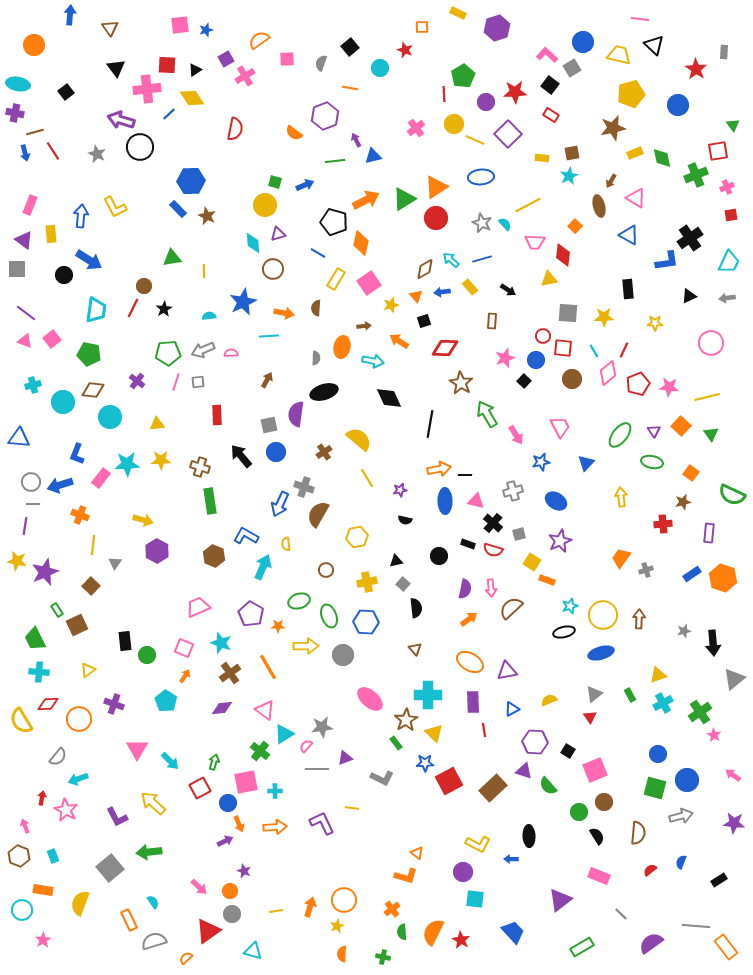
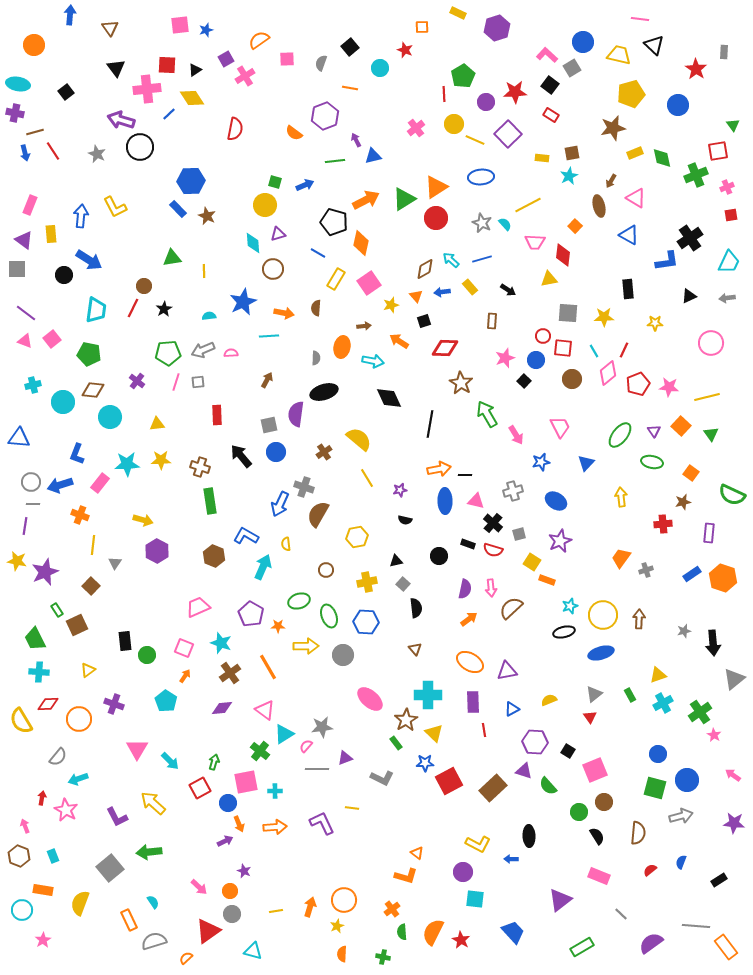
pink rectangle at (101, 478): moved 1 px left, 5 px down
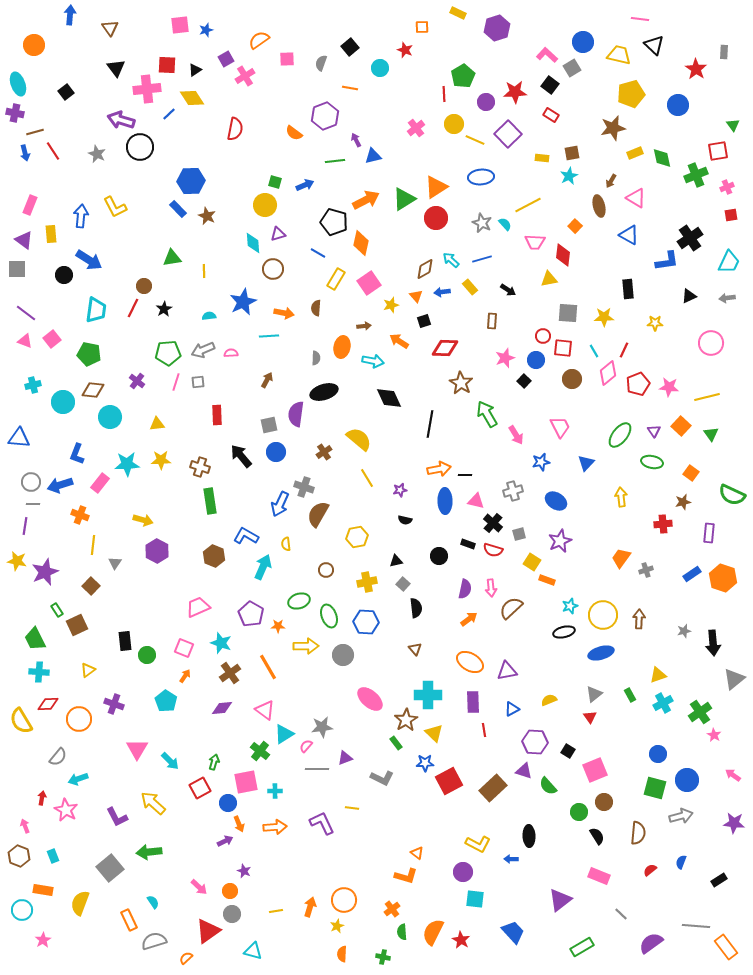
cyan ellipse at (18, 84): rotated 60 degrees clockwise
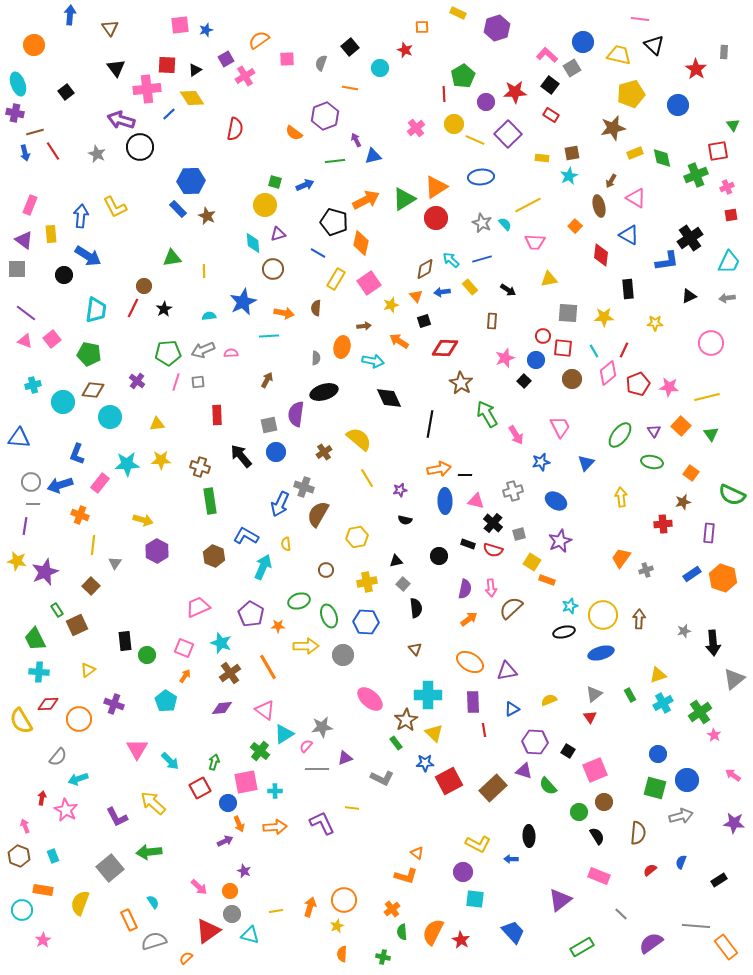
red diamond at (563, 255): moved 38 px right
blue arrow at (89, 260): moved 1 px left, 4 px up
cyan triangle at (253, 951): moved 3 px left, 16 px up
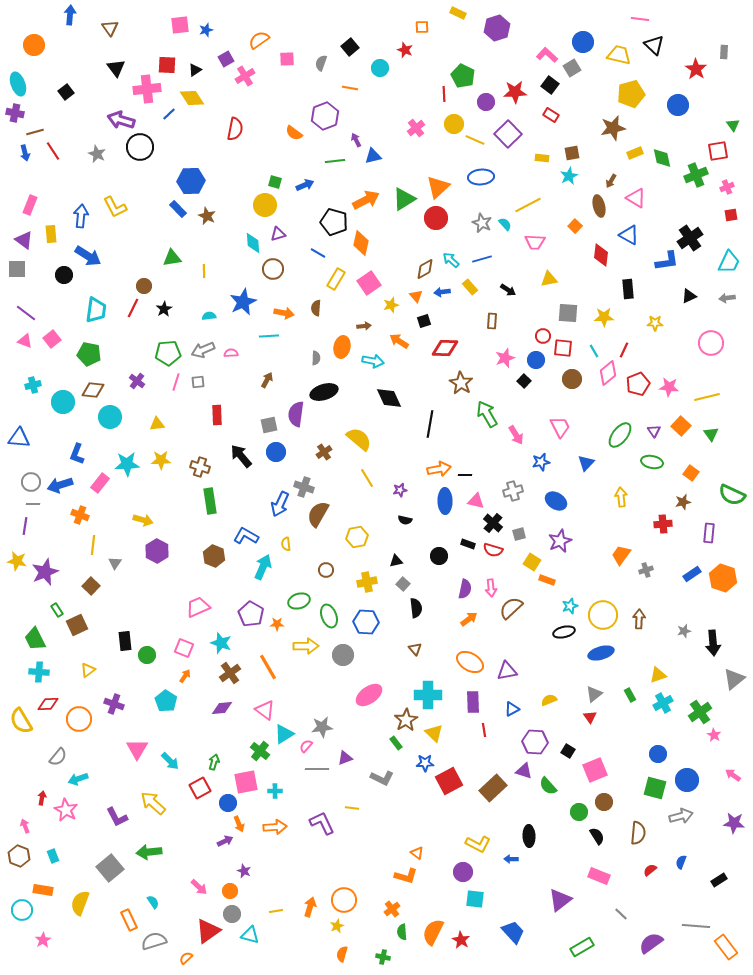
green pentagon at (463, 76): rotated 15 degrees counterclockwise
orange triangle at (436, 187): moved 2 px right; rotated 10 degrees counterclockwise
orange trapezoid at (621, 558): moved 3 px up
orange star at (278, 626): moved 1 px left, 2 px up
pink ellipse at (370, 699): moved 1 px left, 4 px up; rotated 76 degrees counterclockwise
orange semicircle at (342, 954): rotated 14 degrees clockwise
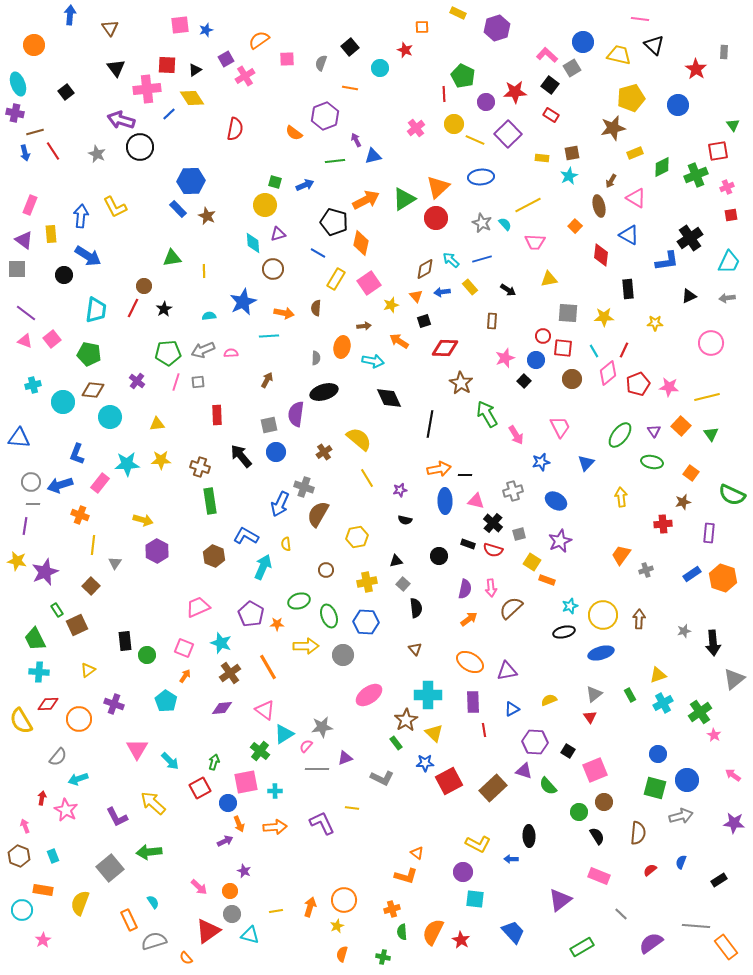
yellow pentagon at (631, 94): moved 4 px down
green diamond at (662, 158): moved 9 px down; rotated 75 degrees clockwise
orange cross at (392, 909): rotated 21 degrees clockwise
orange semicircle at (186, 958): rotated 88 degrees counterclockwise
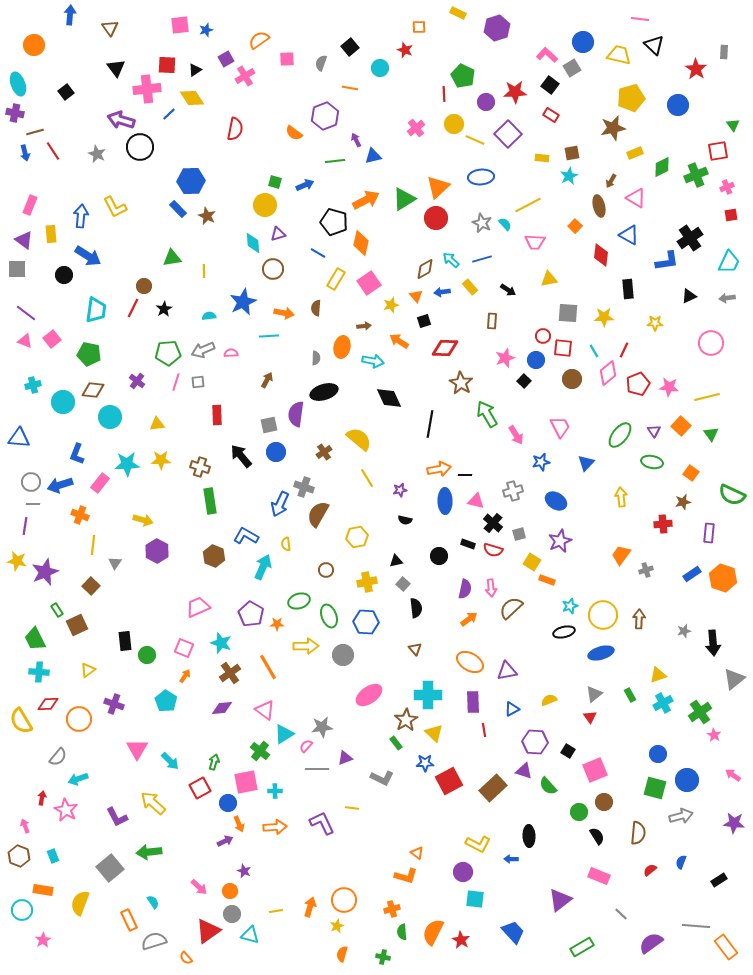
orange square at (422, 27): moved 3 px left
